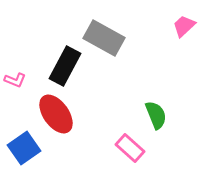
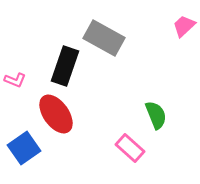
black rectangle: rotated 9 degrees counterclockwise
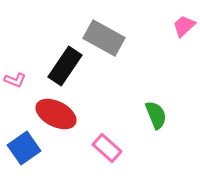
black rectangle: rotated 15 degrees clockwise
red ellipse: rotated 27 degrees counterclockwise
pink rectangle: moved 23 px left
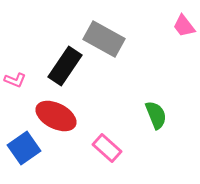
pink trapezoid: rotated 85 degrees counterclockwise
gray rectangle: moved 1 px down
red ellipse: moved 2 px down
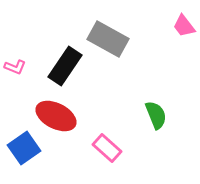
gray rectangle: moved 4 px right
pink L-shape: moved 13 px up
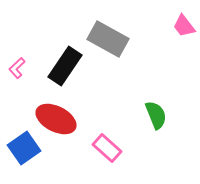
pink L-shape: moved 2 px right, 1 px down; rotated 115 degrees clockwise
red ellipse: moved 3 px down
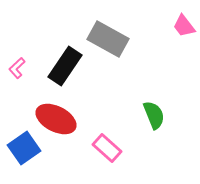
green semicircle: moved 2 px left
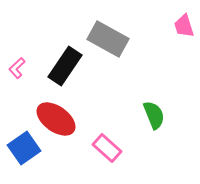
pink trapezoid: rotated 20 degrees clockwise
red ellipse: rotated 9 degrees clockwise
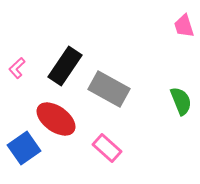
gray rectangle: moved 1 px right, 50 px down
green semicircle: moved 27 px right, 14 px up
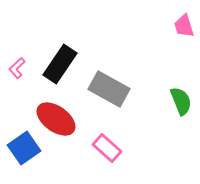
black rectangle: moved 5 px left, 2 px up
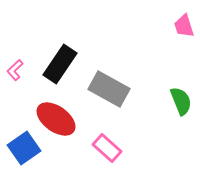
pink L-shape: moved 2 px left, 2 px down
